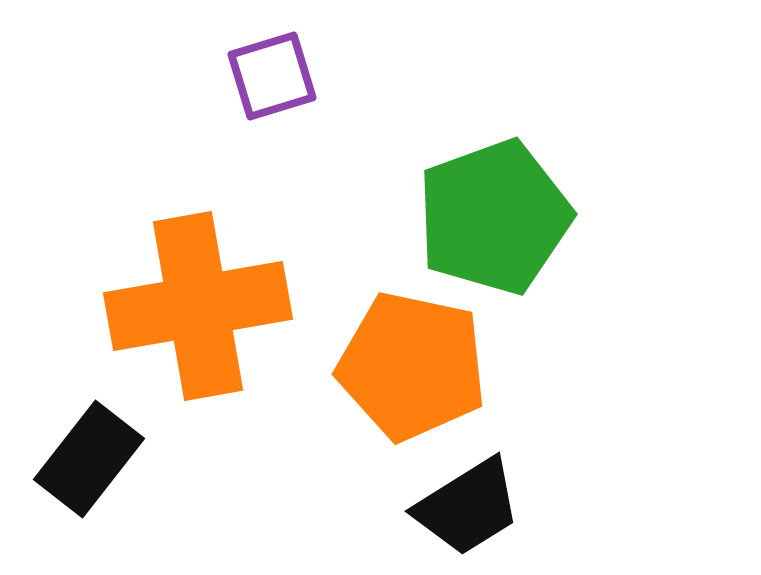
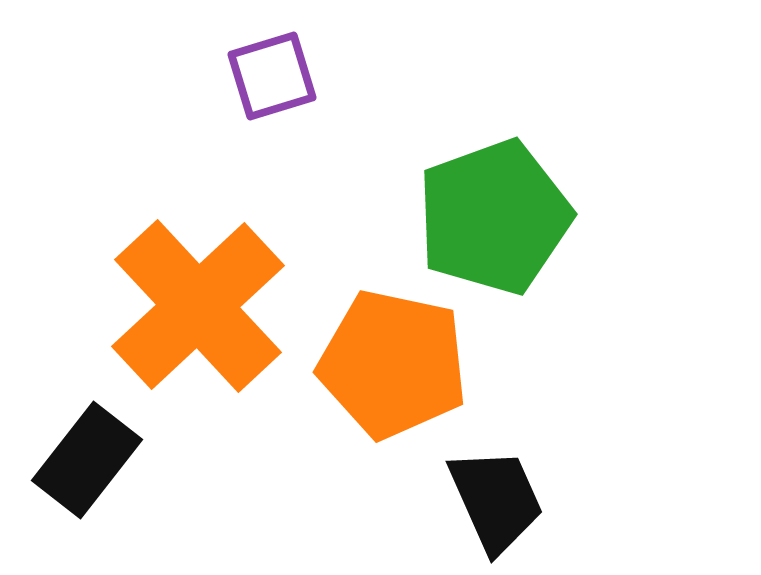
orange cross: rotated 33 degrees counterclockwise
orange pentagon: moved 19 px left, 2 px up
black rectangle: moved 2 px left, 1 px down
black trapezoid: moved 28 px right, 7 px up; rotated 82 degrees counterclockwise
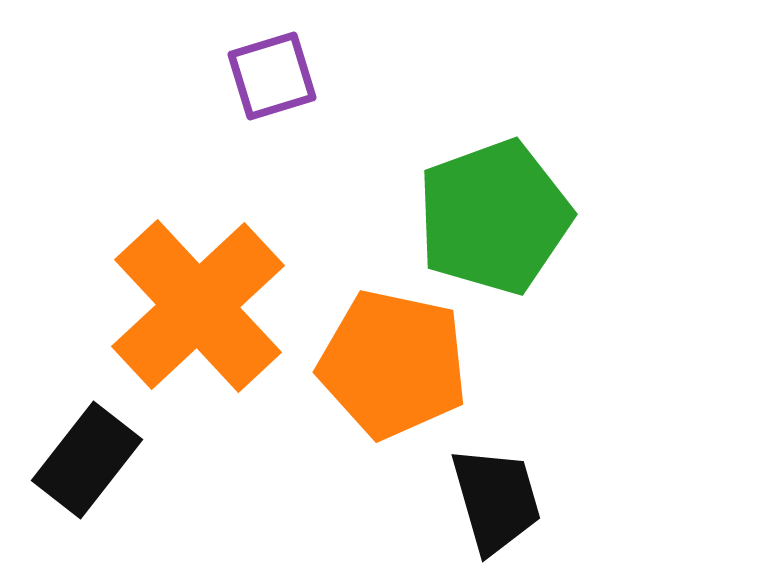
black trapezoid: rotated 8 degrees clockwise
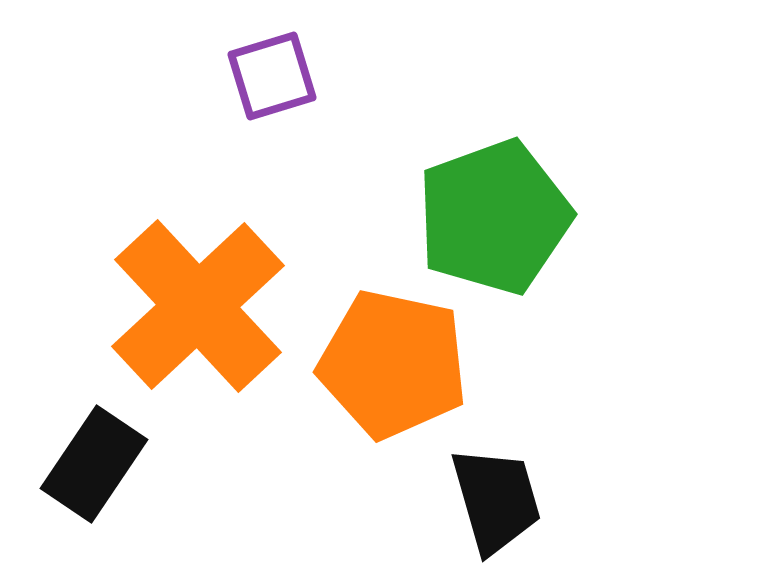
black rectangle: moved 7 px right, 4 px down; rotated 4 degrees counterclockwise
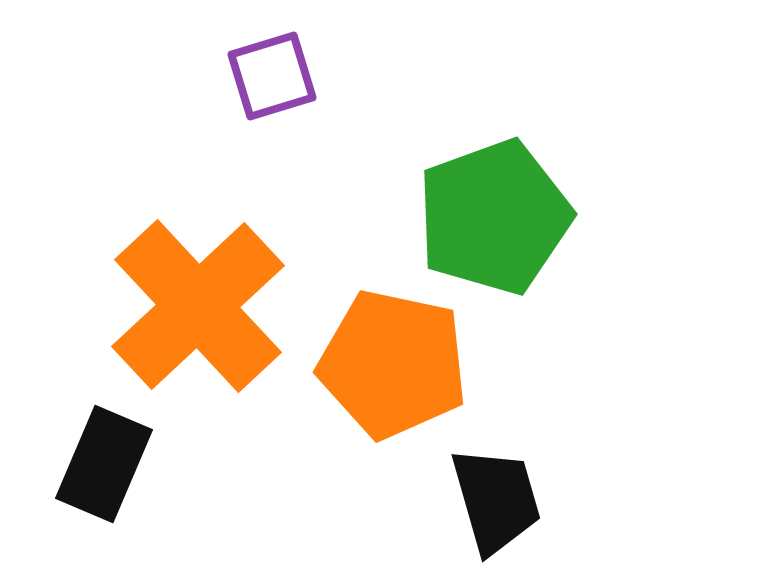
black rectangle: moved 10 px right; rotated 11 degrees counterclockwise
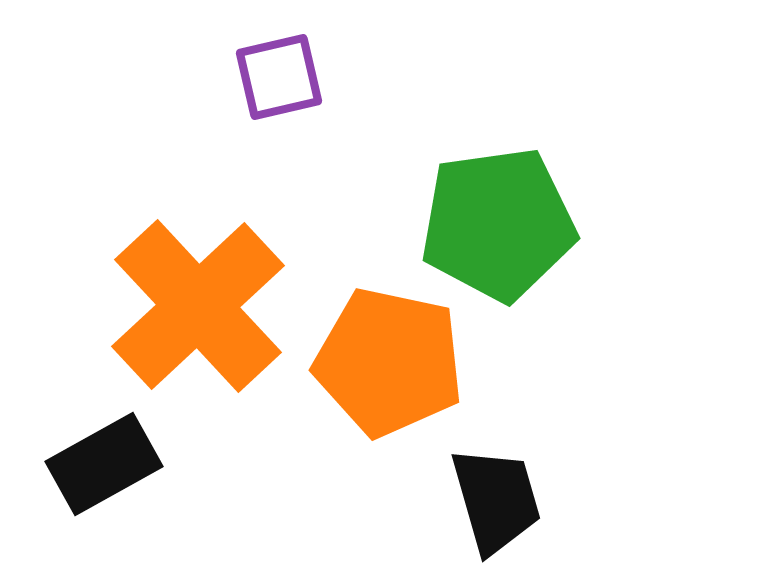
purple square: moved 7 px right, 1 px down; rotated 4 degrees clockwise
green pentagon: moved 4 px right, 7 px down; rotated 12 degrees clockwise
orange pentagon: moved 4 px left, 2 px up
black rectangle: rotated 38 degrees clockwise
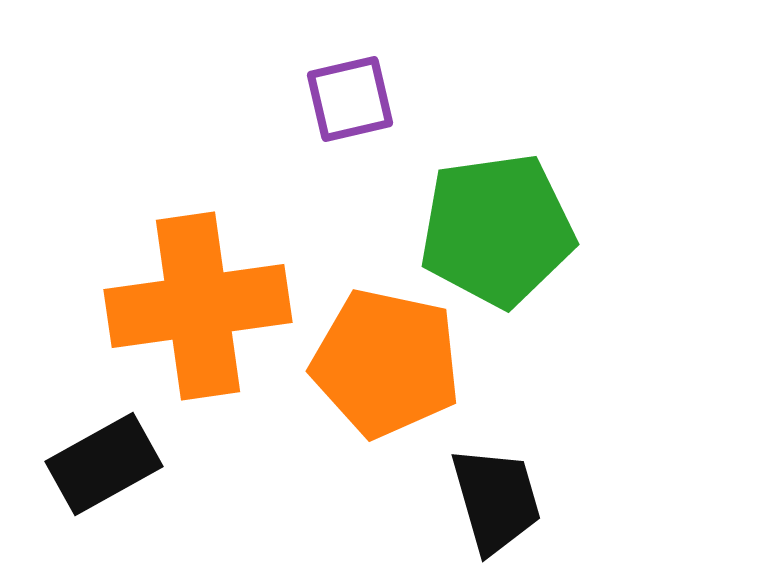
purple square: moved 71 px right, 22 px down
green pentagon: moved 1 px left, 6 px down
orange cross: rotated 35 degrees clockwise
orange pentagon: moved 3 px left, 1 px down
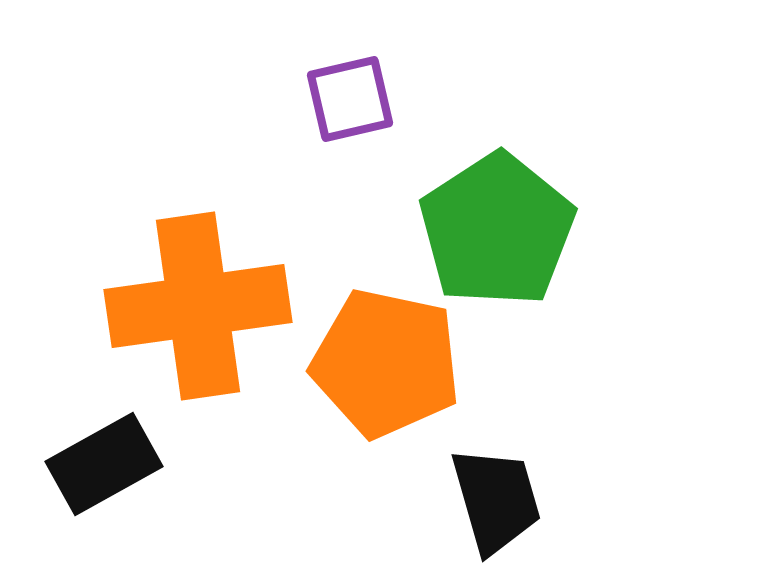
green pentagon: rotated 25 degrees counterclockwise
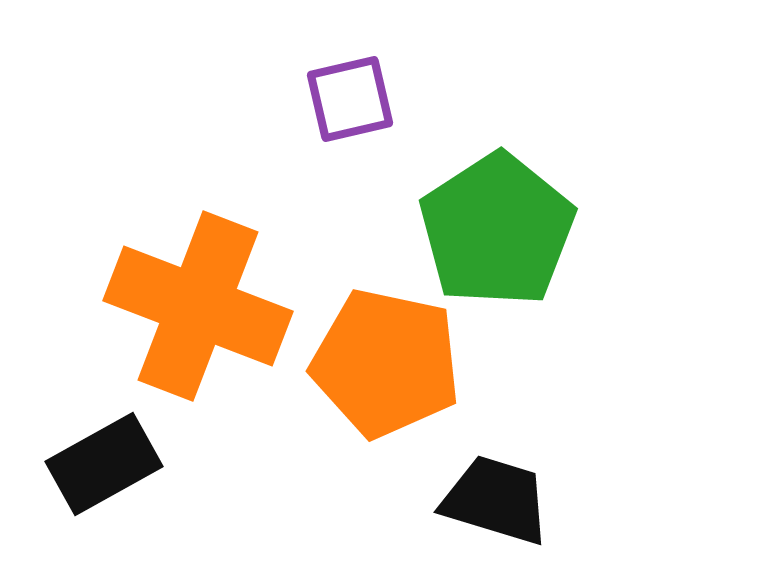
orange cross: rotated 29 degrees clockwise
black trapezoid: rotated 57 degrees counterclockwise
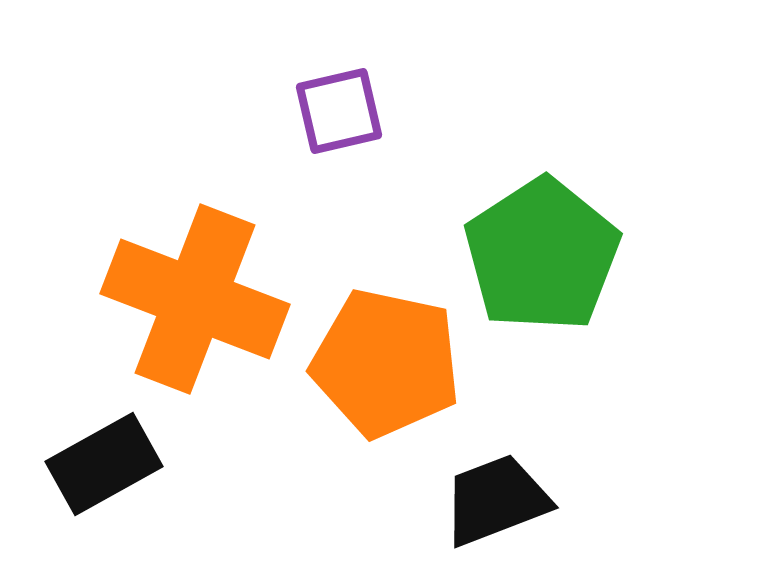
purple square: moved 11 px left, 12 px down
green pentagon: moved 45 px right, 25 px down
orange cross: moved 3 px left, 7 px up
black trapezoid: rotated 38 degrees counterclockwise
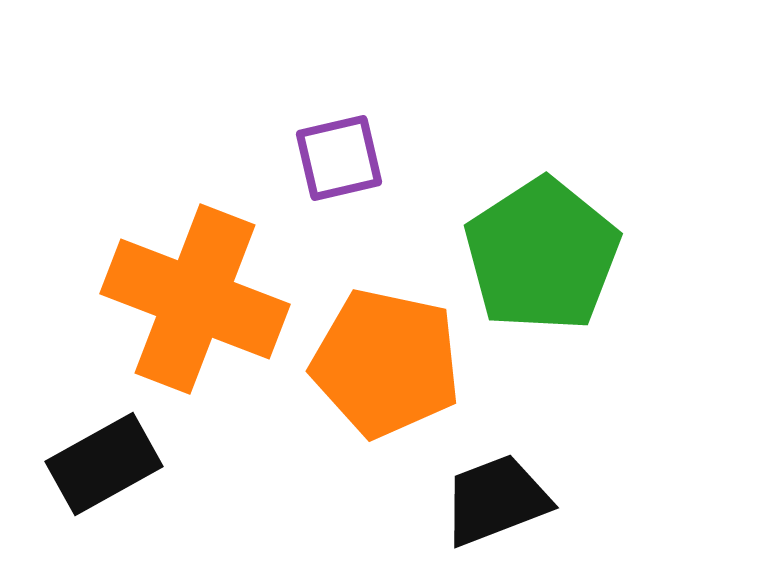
purple square: moved 47 px down
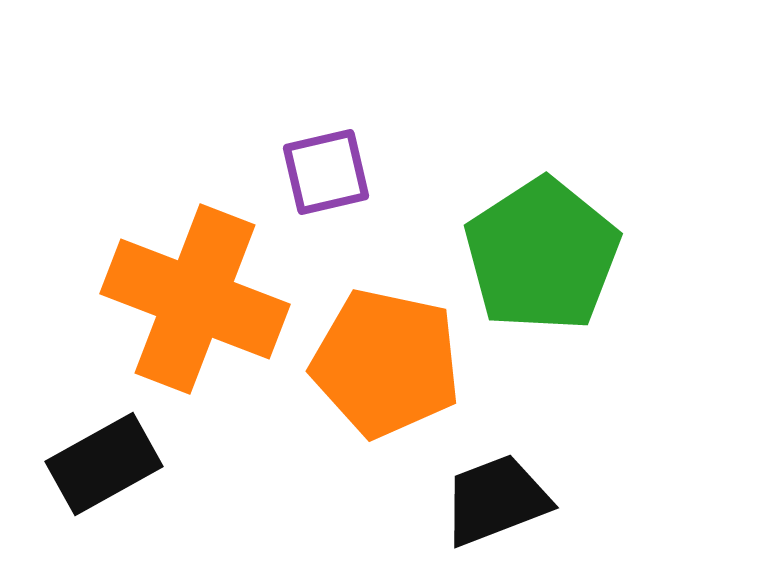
purple square: moved 13 px left, 14 px down
